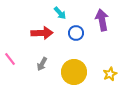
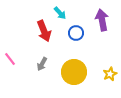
red arrow: moved 2 px right, 2 px up; rotated 70 degrees clockwise
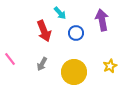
yellow star: moved 8 px up
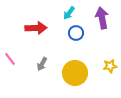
cyan arrow: moved 9 px right; rotated 80 degrees clockwise
purple arrow: moved 2 px up
red arrow: moved 8 px left, 3 px up; rotated 70 degrees counterclockwise
yellow star: rotated 16 degrees clockwise
yellow circle: moved 1 px right, 1 px down
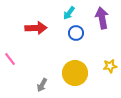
gray arrow: moved 21 px down
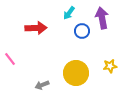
blue circle: moved 6 px right, 2 px up
yellow circle: moved 1 px right
gray arrow: rotated 40 degrees clockwise
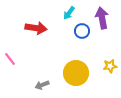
red arrow: rotated 10 degrees clockwise
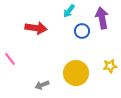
cyan arrow: moved 2 px up
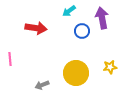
cyan arrow: rotated 16 degrees clockwise
pink line: rotated 32 degrees clockwise
yellow star: moved 1 px down
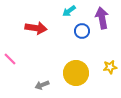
pink line: rotated 40 degrees counterclockwise
